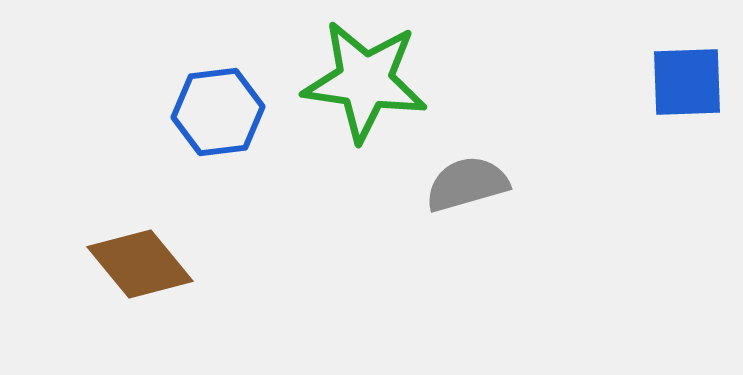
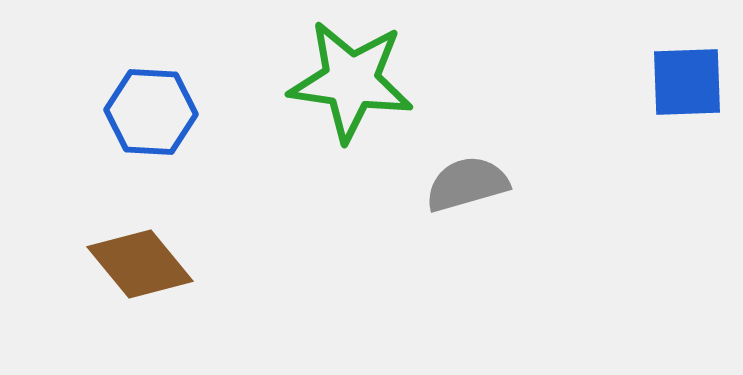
green star: moved 14 px left
blue hexagon: moved 67 px left; rotated 10 degrees clockwise
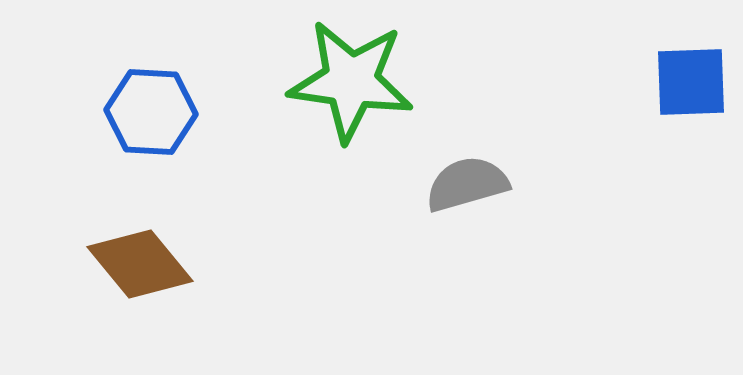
blue square: moved 4 px right
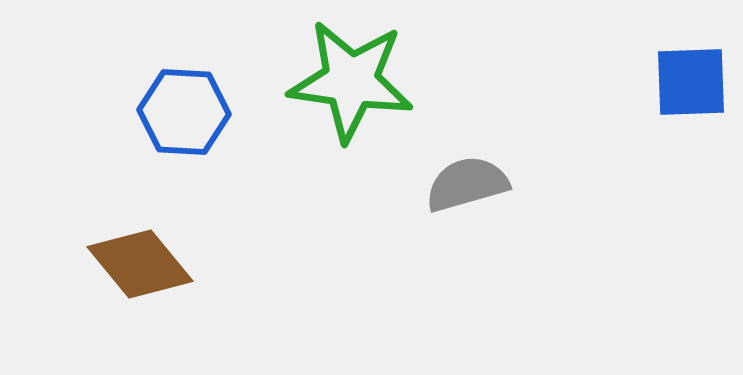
blue hexagon: moved 33 px right
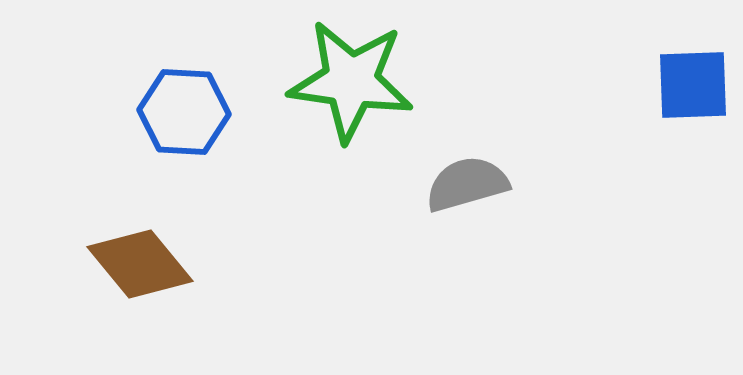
blue square: moved 2 px right, 3 px down
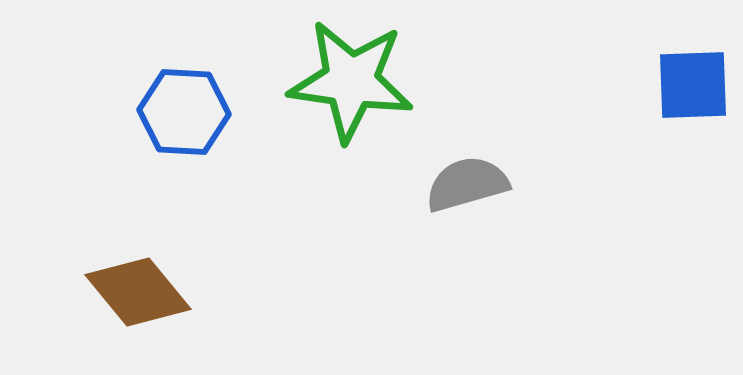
brown diamond: moved 2 px left, 28 px down
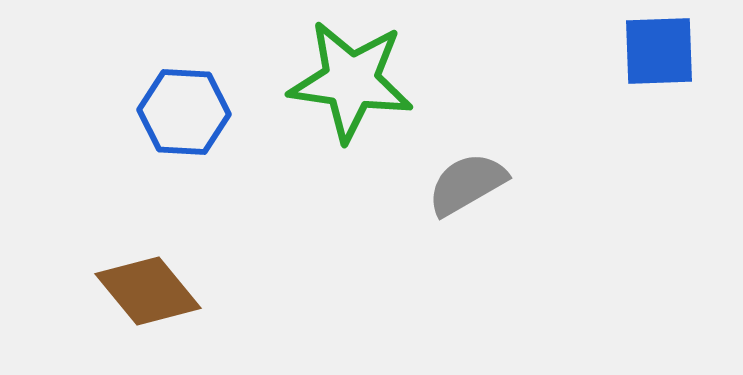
blue square: moved 34 px left, 34 px up
gray semicircle: rotated 14 degrees counterclockwise
brown diamond: moved 10 px right, 1 px up
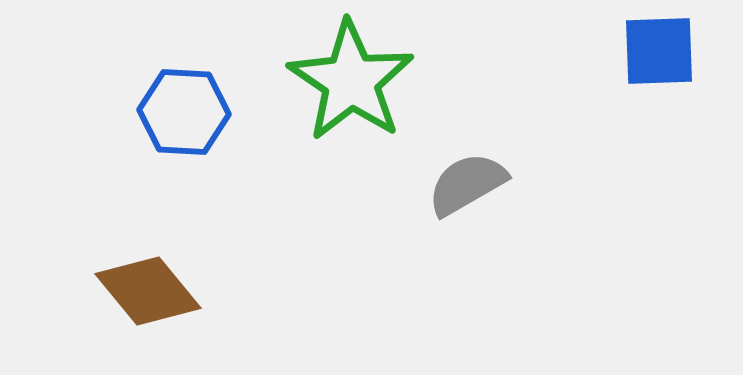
green star: rotated 26 degrees clockwise
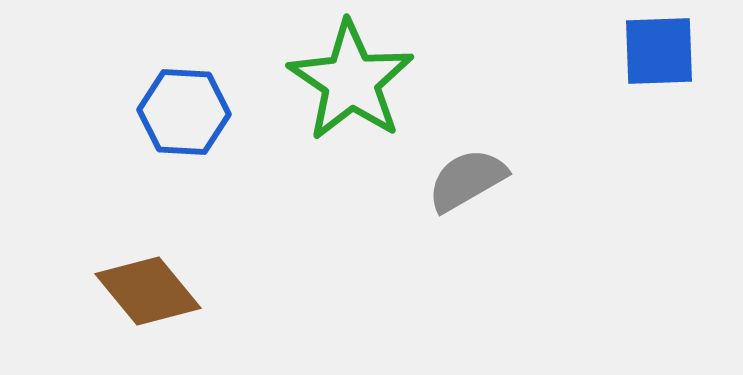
gray semicircle: moved 4 px up
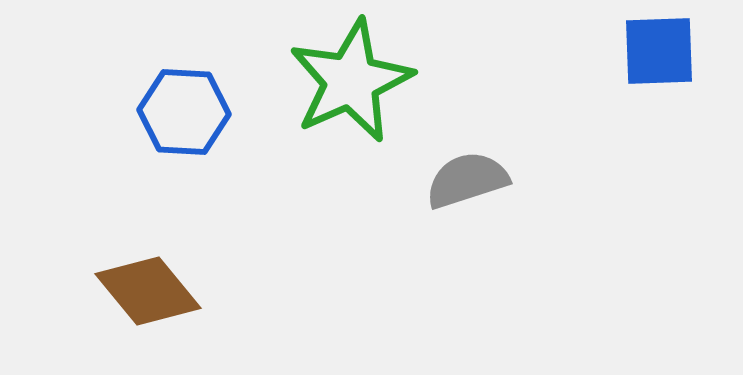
green star: rotated 14 degrees clockwise
gray semicircle: rotated 12 degrees clockwise
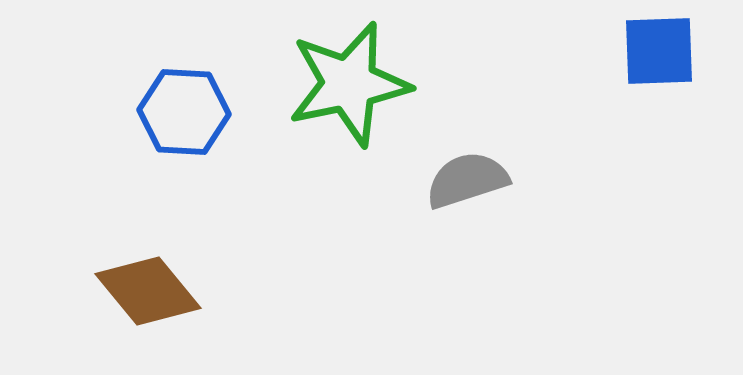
green star: moved 2 px left, 3 px down; rotated 12 degrees clockwise
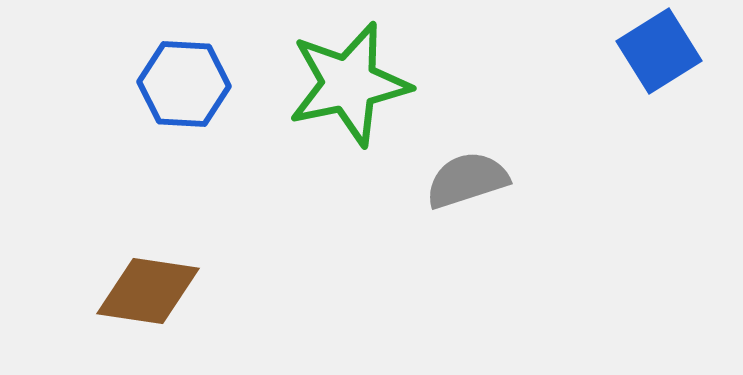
blue square: rotated 30 degrees counterclockwise
blue hexagon: moved 28 px up
brown diamond: rotated 42 degrees counterclockwise
